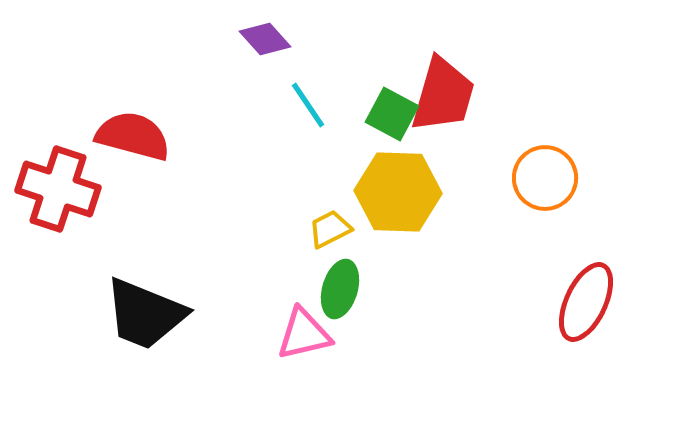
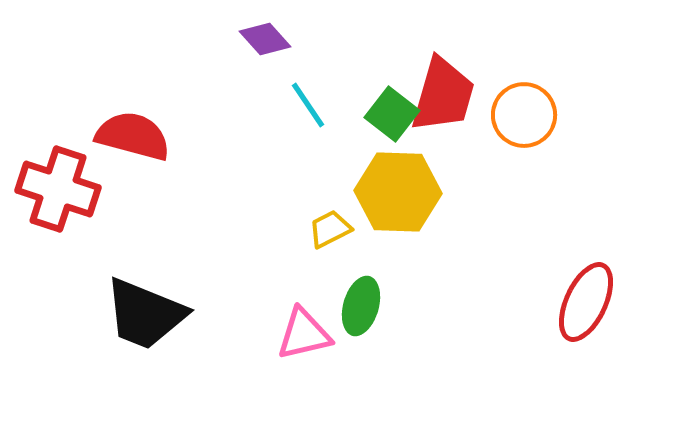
green square: rotated 10 degrees clockwise
orange circle: moved 21 px left, 63 px up
green ellipse: moved 21 px right, 17 px down
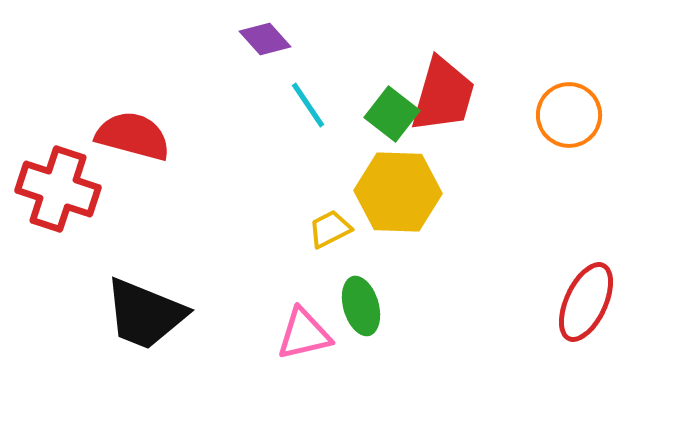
orange circle: moved 45 px right
green ellipse: rotated 32 degrees counterclockwise
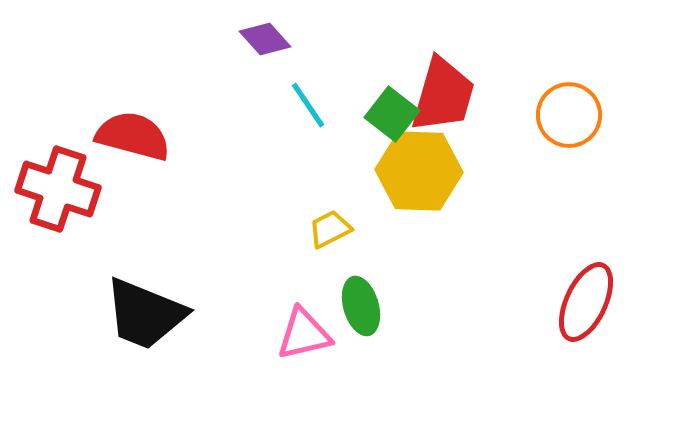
yellow hexagon: moved 21 px right, 21 px up
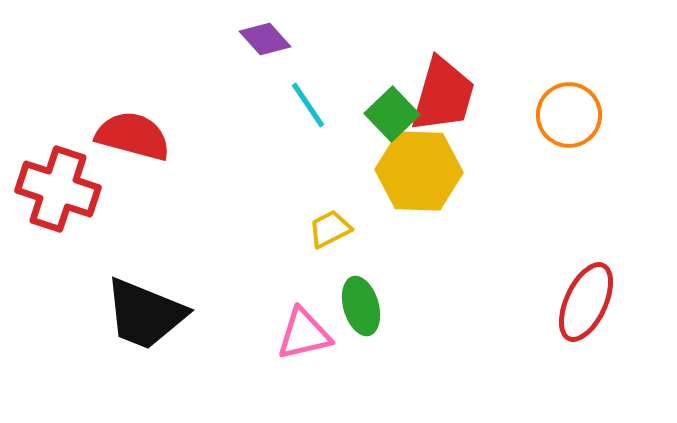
green square: rotated 8 degrees clockwise
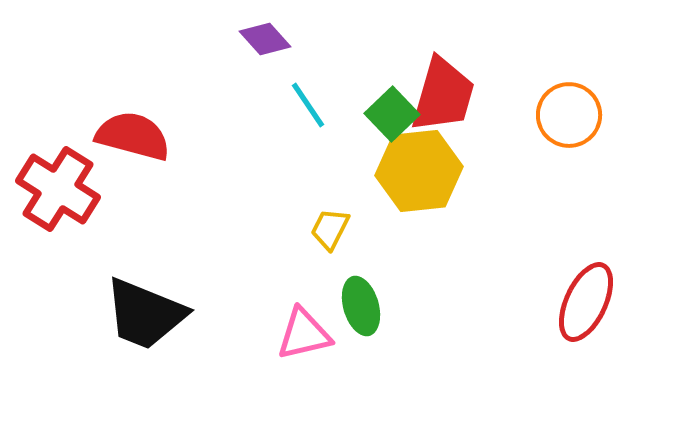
yellow hexagon: rotated 8 degrees counterclockwise
red cross: rotated 14 degrees clockwise
yellow trapezoid: rotated 36 degrees counterclockwise
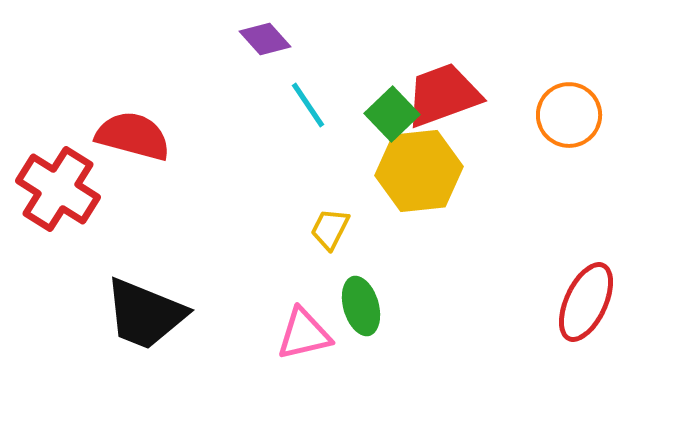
red trapezoid: rotated 126 degrees counterclockwise
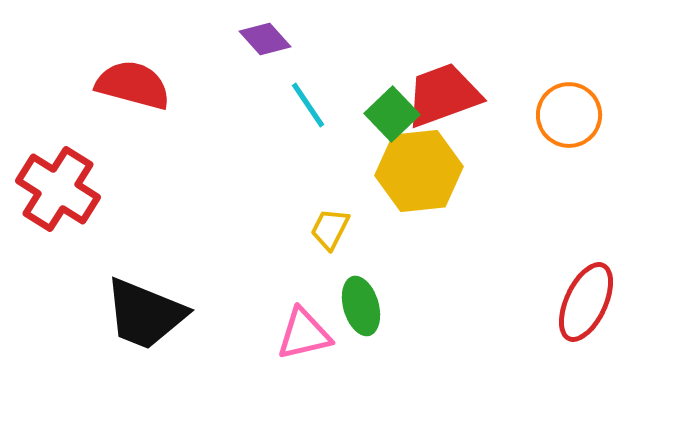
red semicircle: moved 51 px up
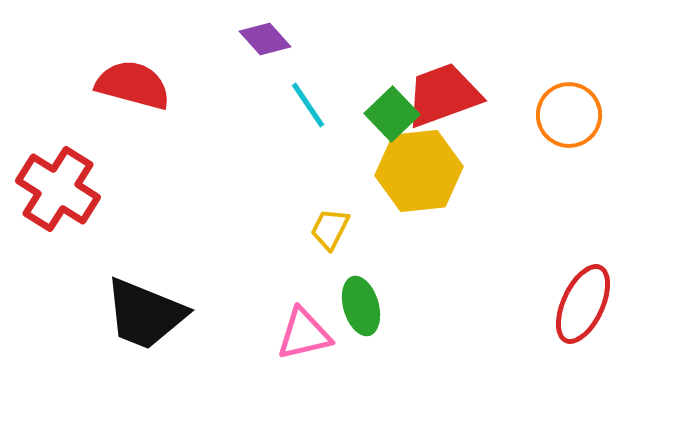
red ellipse: moved 3 px left, 2 px down
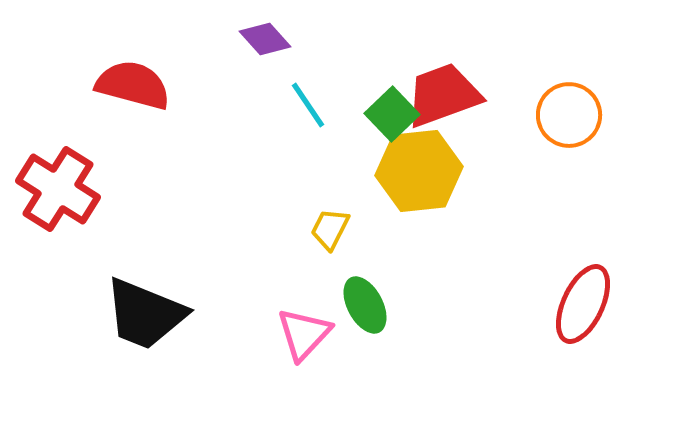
green ellipse: moved 4 px right, 1 px up; rotated 12 degrees counterclockwise
pink triangle: rotated 34 degrees counterclockwise
